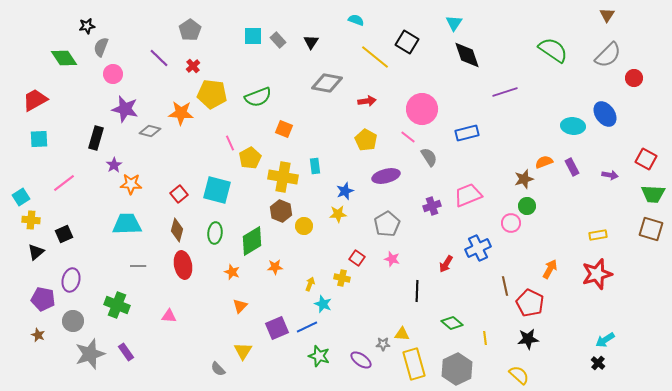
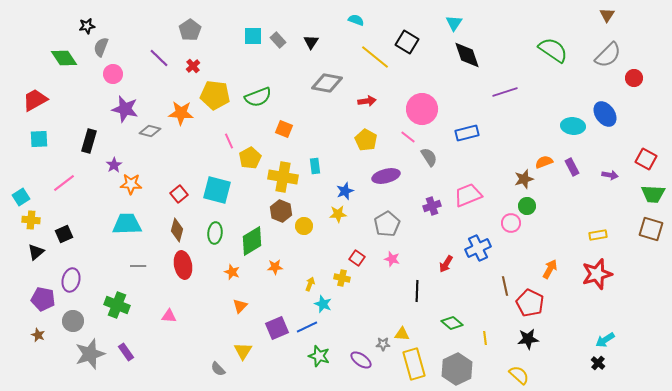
yellow pentagon at (212, 94): moved 3 px right, 1 px down
black rectangle at (96, 138): moved 7 px left, 3 px down
pink line at (230, 143): moved 1 px left, 2 px up
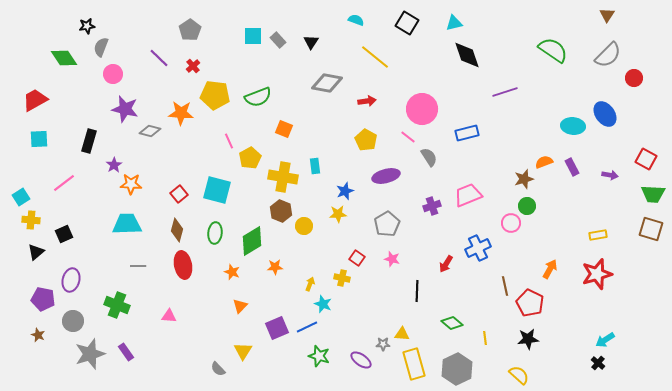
cyan triangle at (454, 23): rotated 42 degrees clockwise
black square at (407, 42): moved 19 px up
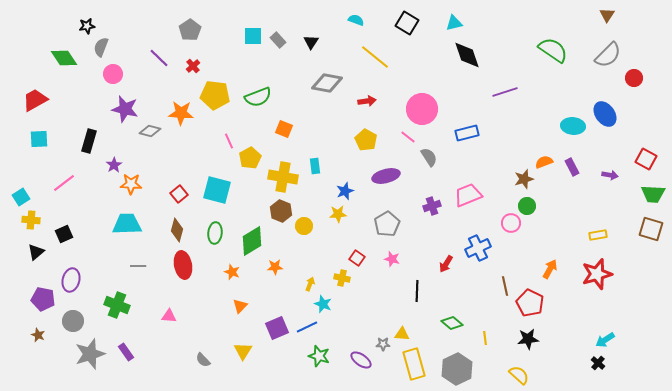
gray semicircle at (218, 369): moved 15 px left, 9 px up
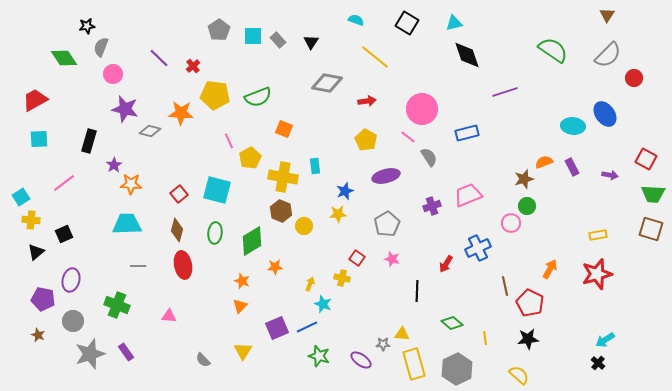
gray pentagon at (190, 30): moved 29 px right
orange star at (232, 272): moved 10 px right, 9 px down
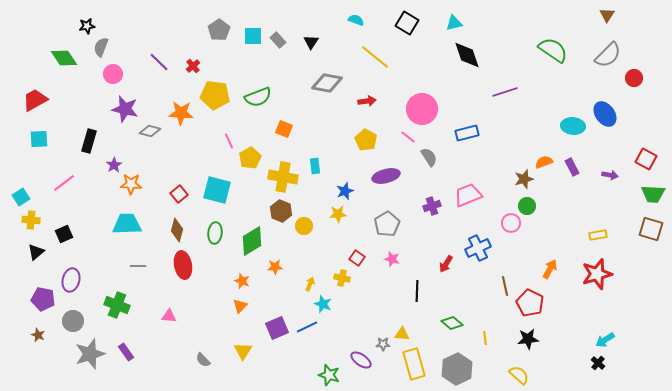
purple line at (159, 58): moved 4 px down
green star at (319, 356): moved 10 px right, 19 px down
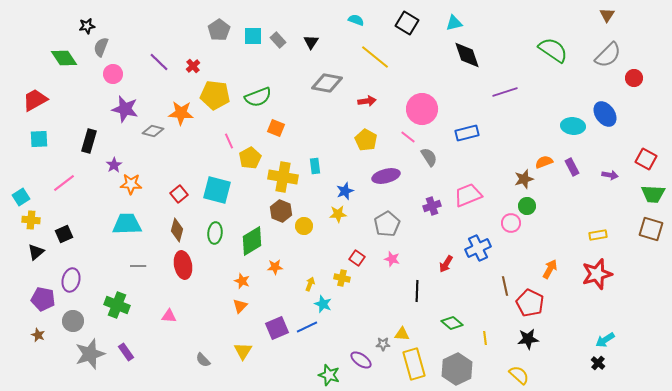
orange square at (284, 129): moved 8 px left, 1 px up
gray diamond at (150, 131): moved 3 px right
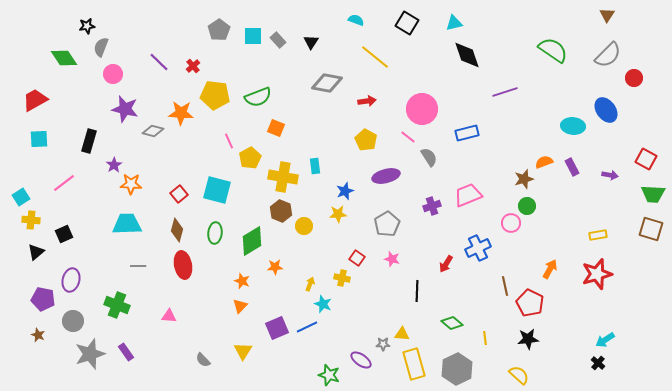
blue ellipse at (605, 114): moved 1 px right, 4 px up
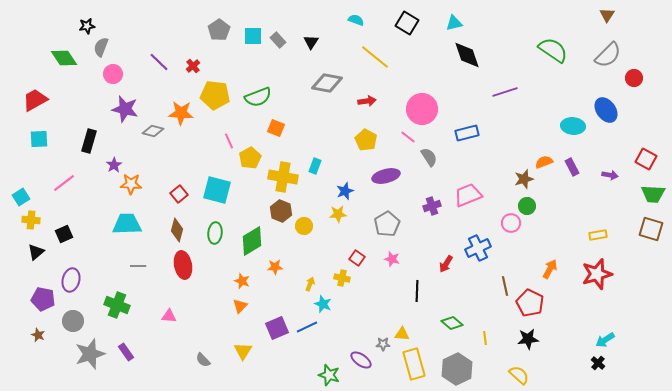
cyan rectangle at (315, 166): rotated 28 degrees clockwise
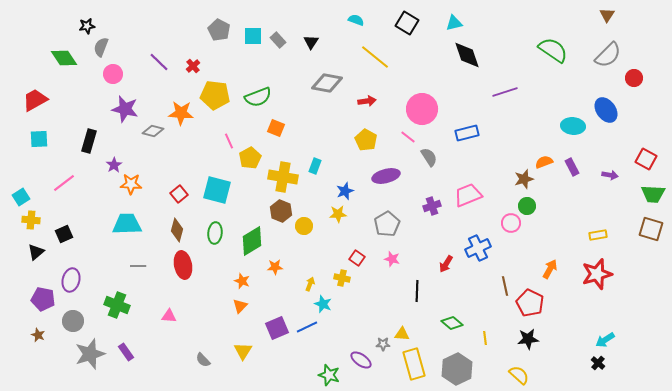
gray pentagon at (219, 30): rotated 10 degrees counterclockwise
